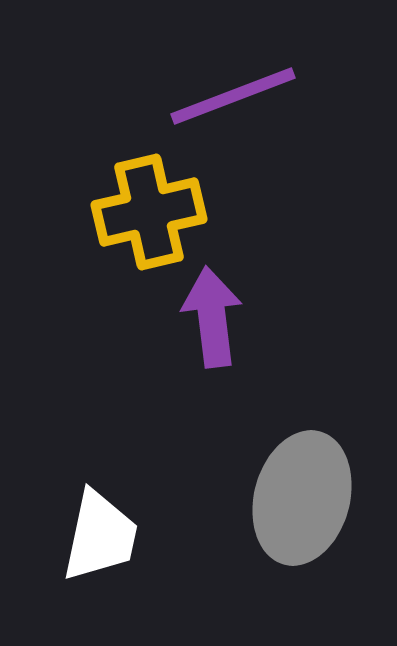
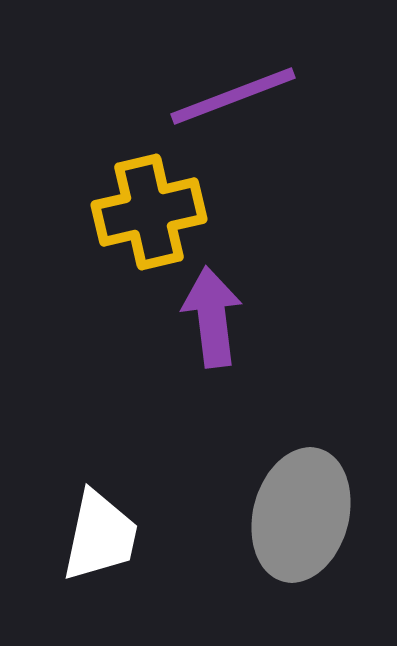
gray ellipse: moved 1 px left, 17 px down
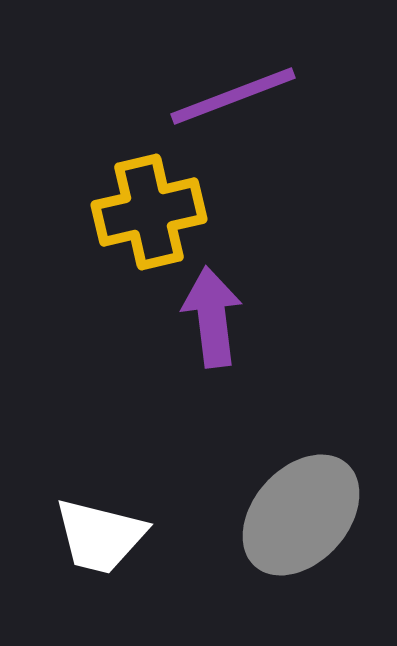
gray ellipse: rotated 27 degrees clockwise
white trapezoid: rotated 92 degrees clockwise
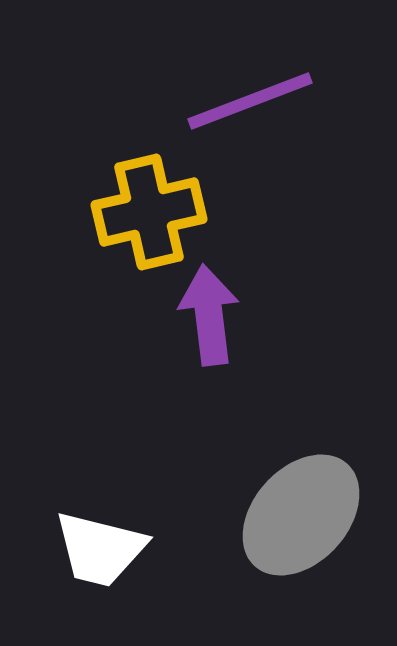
purple line: moved 17 px right, 5 px down
purple arrow: moved 3 px left, 2 px up
white trapezoid: moved 13 px down
